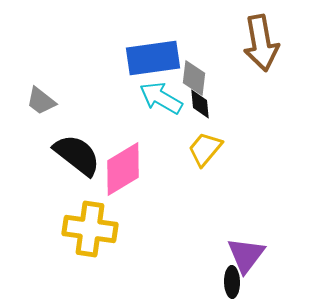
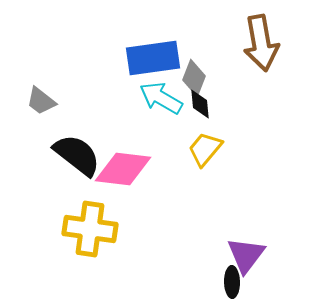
gray diamond: rotated 15 degrees clockwise
pink diamond: rotated 38 degrees clockwise
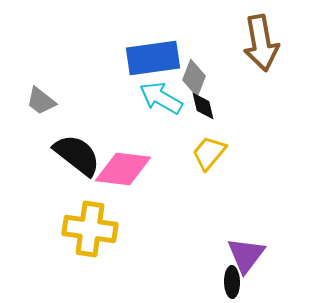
black diamond: moved 3 px right, 2 px down; rotated 8 degrees counterclockwise
yellow trapezoid: moved 4 px right, 4 px down
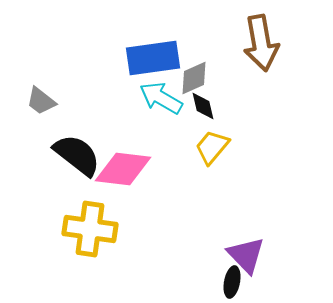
gray diamond: rotated 45 degrees clockwise
yellow trapezoid: moved 3 px right, 6 px up
purple triangle: rotated 21 degrees counterclockwise
black ellipse: rotated 12 degrees clockwise
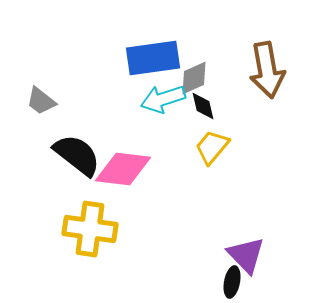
brown arrow: moved 6 px right, 27 px down
cyan arrow: moved 2 px right, 1 px down; rotated 48 degrees counterclockwise
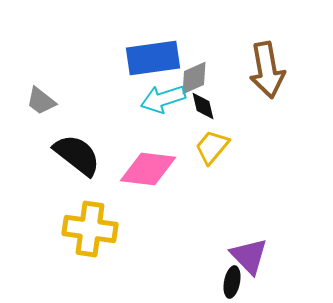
pink diamond: moved 25 px right
purple triangle: moved 3 px right, 1 px down
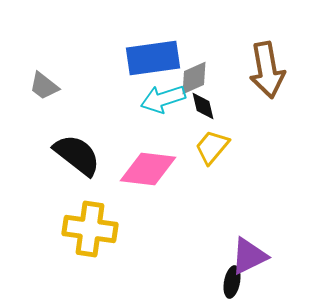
gray trapezoid: moved 3 px right, 15 px up
purple triangle: rotated 48 degrees clockwise
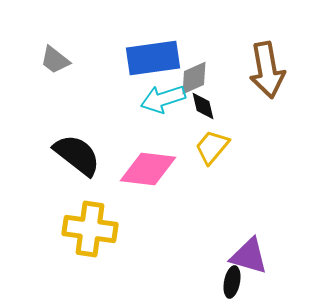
gray trapezoid: moved 11 px right, 26 px up
purple triangle: rotated 42 degrees clockwise
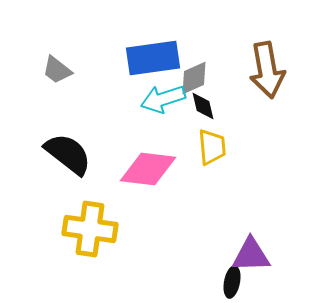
gray trapezoid: moved 2 px right, 10 px down
yellow trapezoid: rotated 135 degrees clockwise
black semicircle: moved 9 px left, 1 px up
purple triangle: moved 2 px right, 1 px up; rotated 18 degrees counterclockwise
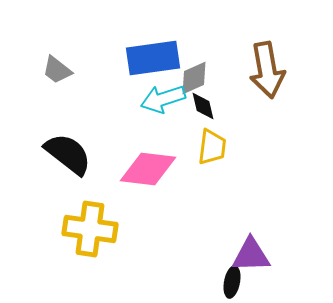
yellow trapezoid: rotated 12 degrees clockwise
